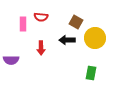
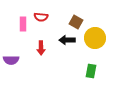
green rectangle: moved 2 px up
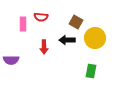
red arrow: moved 3 px right, 1 px up
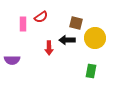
red semicircle: rotated 40 degrees counterclockwise
brown square: moved 1 px down; rotated 16 degrees counterclockwise
red arrow: moved 5 px right, 1 px down
purple semicircle: moved 1 px right
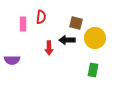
red semicircle: rotated 48 degrees counterclockwise
green rectangle: moved 2 px right, 1 px up
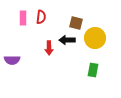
pink rectangle: moved 6 px up
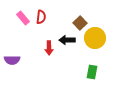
pink rectangle: rotated 40 degrees counterclockwise
brown square: moved 4 px right; rotated 32 degrees clockwise
green rectangle: moved 1 px left, 2 px down
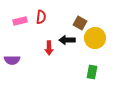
pink rectangle: moved 3 px left, 3 px down; rotated 64 degrees counterclockwise
brown square: rotated 16 degrees counterclockwise
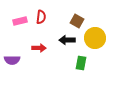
brown square: moved 3 px left, 2 px up
red arrow: moved 10 px left; rotated 88 degrees counterclockwise
green rectangle: moved 11 px left, 9 px up
